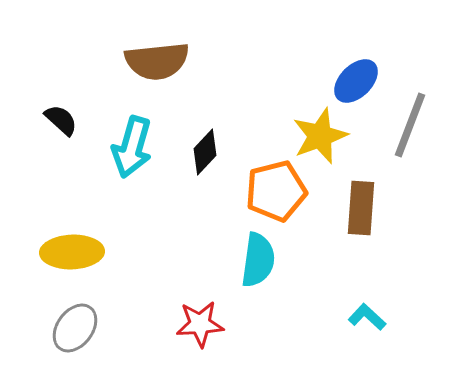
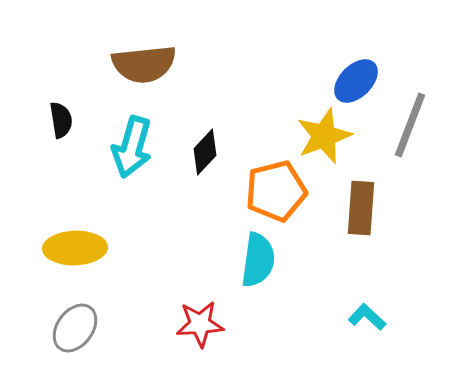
brown semicircle: moved 13 px left, 3 px down
black semicircle: rotated 39 degrees clockwise
yellow star: moved 4 px right
yellow ellipse: moved 3 px right, 4 px up
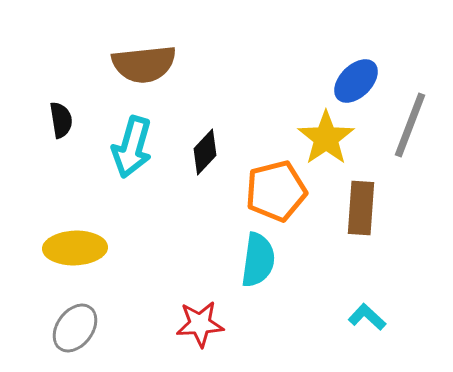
yellow star: moved 2 px right, 2 px down; rotated 14 degrees counterclockwise
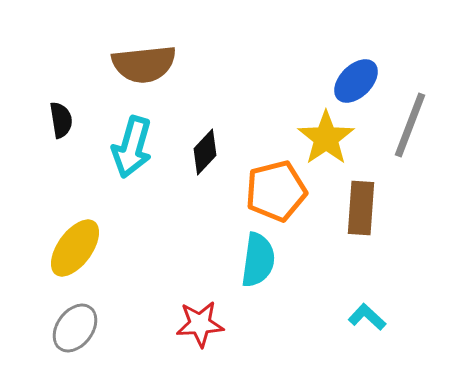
yellow ellipse: rotated 52 degrees counterclockwise
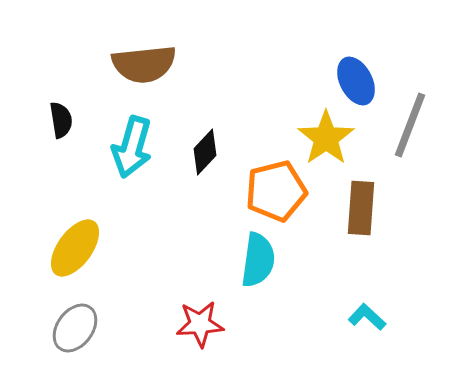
blue ellipse: rotated 72 degrees counterclockwise
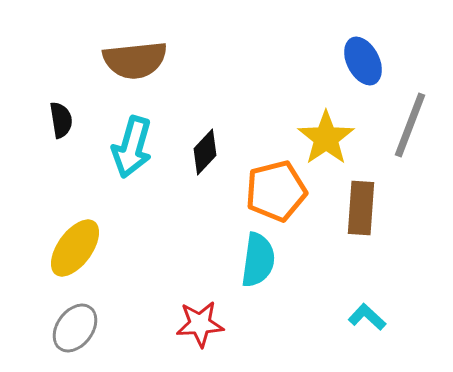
brown semicircle: moved 9 px left, 4 px up
blue ellipse: moved 7 px right, 20 px up
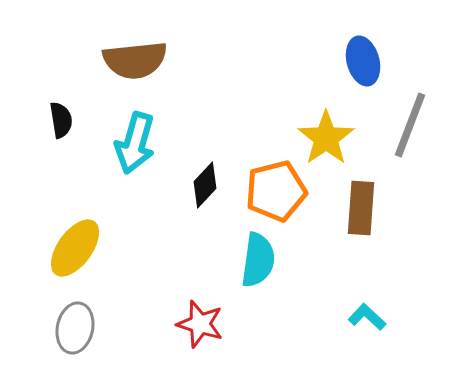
blue ellipse: rotated 12 degrees clockwise
cyan arrow: moved 3 px right, 4 px up
black diamond: moved 33 px down
red star: rotated 21 degrees clockwise
gray ellipse: rotated 24 degrees counterclockwise
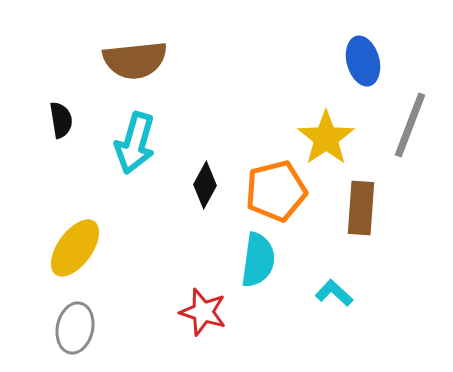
black diamond: rotated 15 degrees counterclockwise
cyan L-shape: moved 33 px left, 24 px up
red star: moved 3 px right, 12 px up
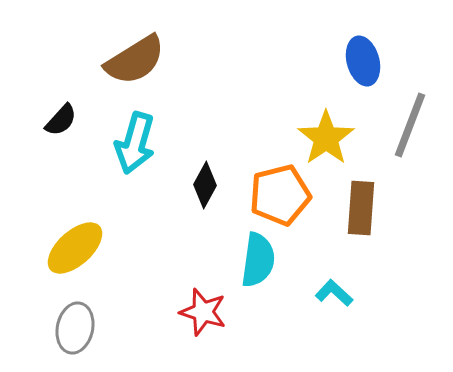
brown semicircle: rotated 26 degrees counterclockwise
black semicircle: rotated 51 degrees clockwise
orange pentagon: moved 4 px right, 4 px down
yellow ellipse: rotated 12 degrees clockwise
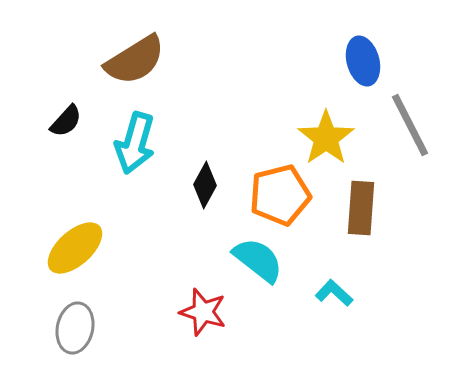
black semicircle: moved 5 px right, 1 px down
gray line: rotated 48 degrees counterclockwise
cyan semicircle: rotated 60 degrees counterclockwise
